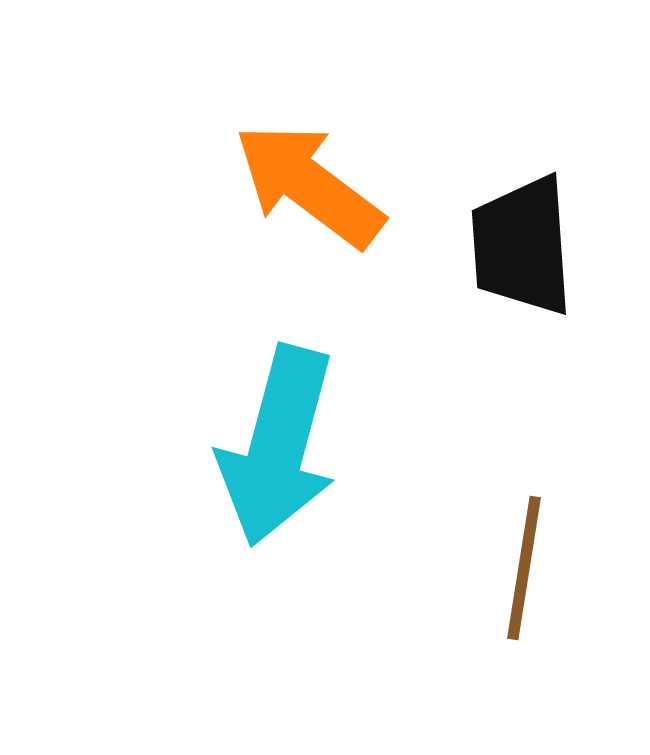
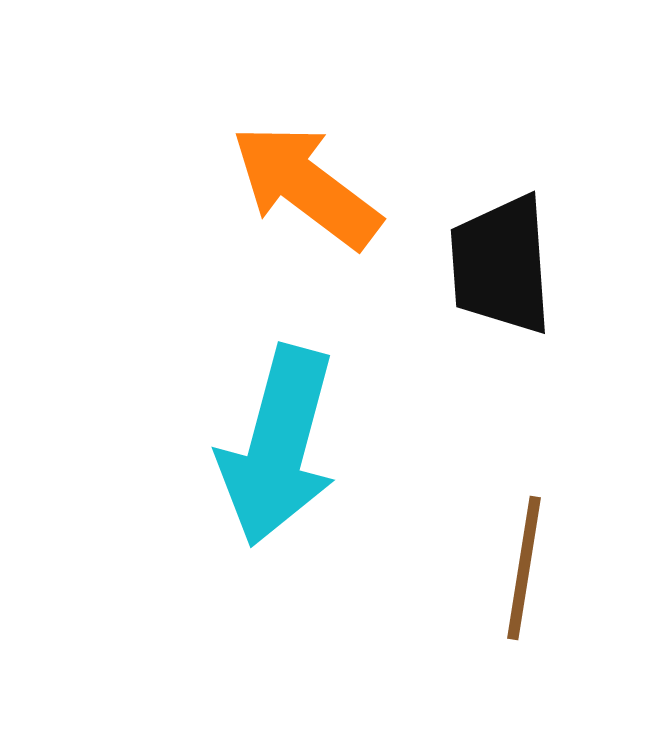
orange arrow: moved 3 px left, 1 px down
black trapezoid: moved 21 px left, 19 px down
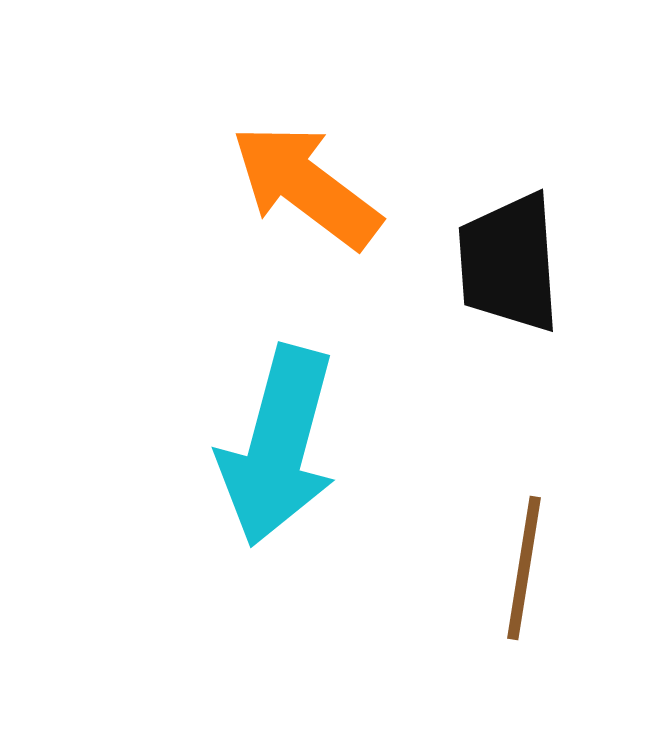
black trapezoid: moved 8 px right, 2 px up
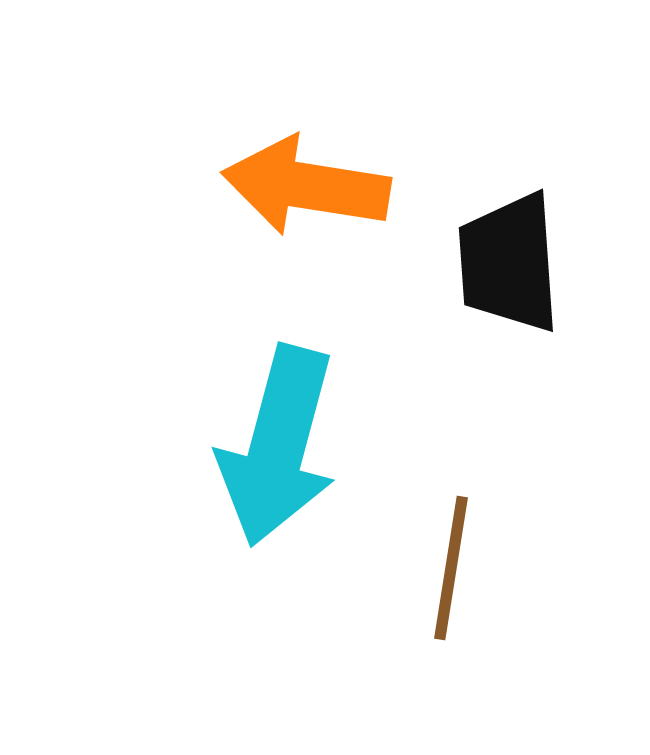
orange arrow: rotated 28 degrees counterclockwise
brown line: moved 73 px left
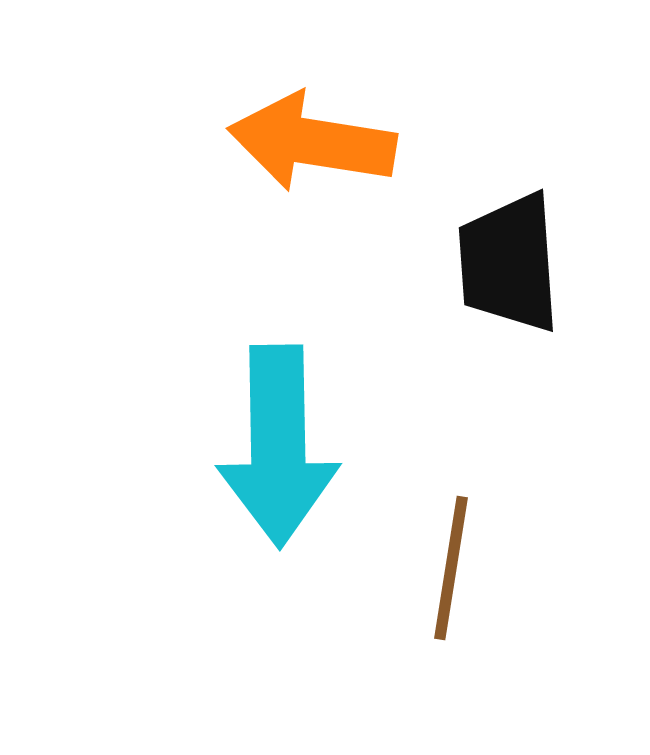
orange arrow: moved 6 px right, 44 px up
cyan arrow: rotated 16 degrees counterclockwise
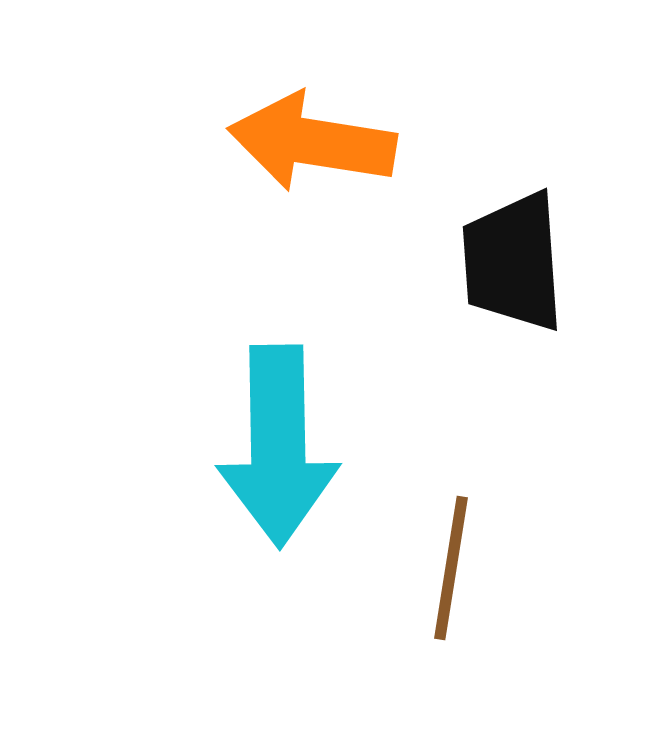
black trapezoid: moved 4 px right, 1 px up
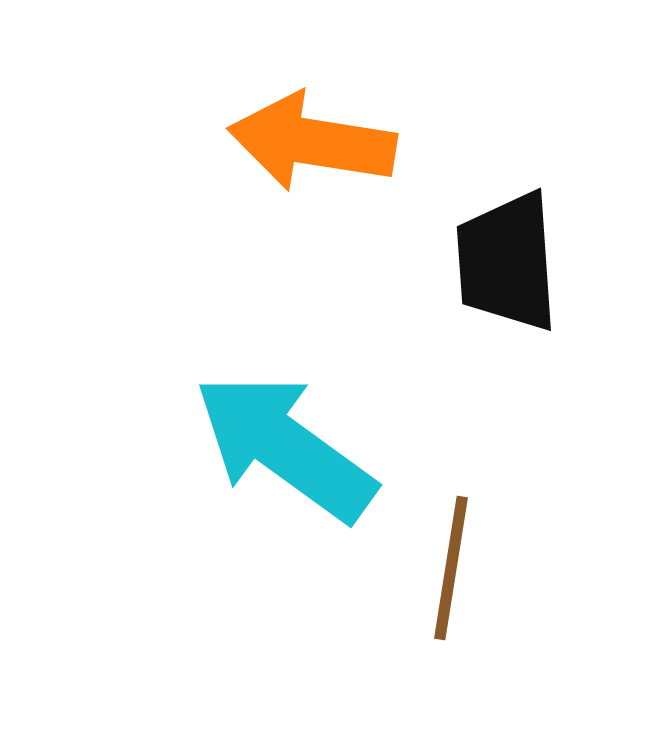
black trapezoid: moved 6 px left
cyan arrow: moved 7 px right, 1 px down; rotated 127 degrees clockwise
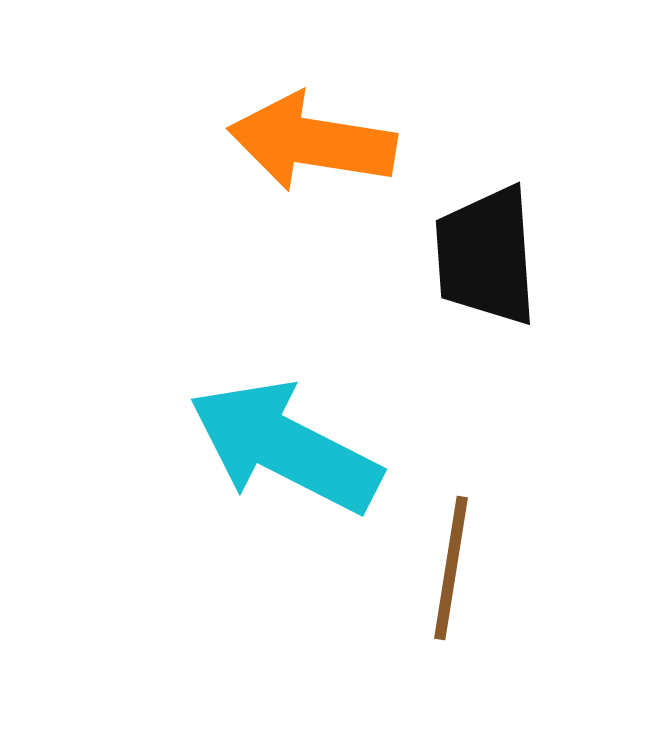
black trapezoid: moved 21 px left, 6 px up
cyan arrow: rotated 9 degrees counterclockwise
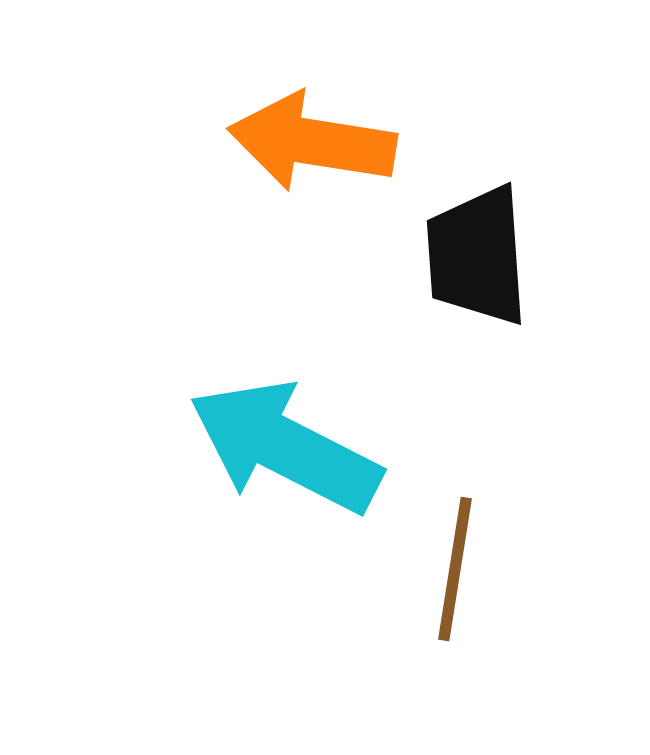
black trapezoid: moved 9 px left
brown line: moved 4 px right, 1 px down
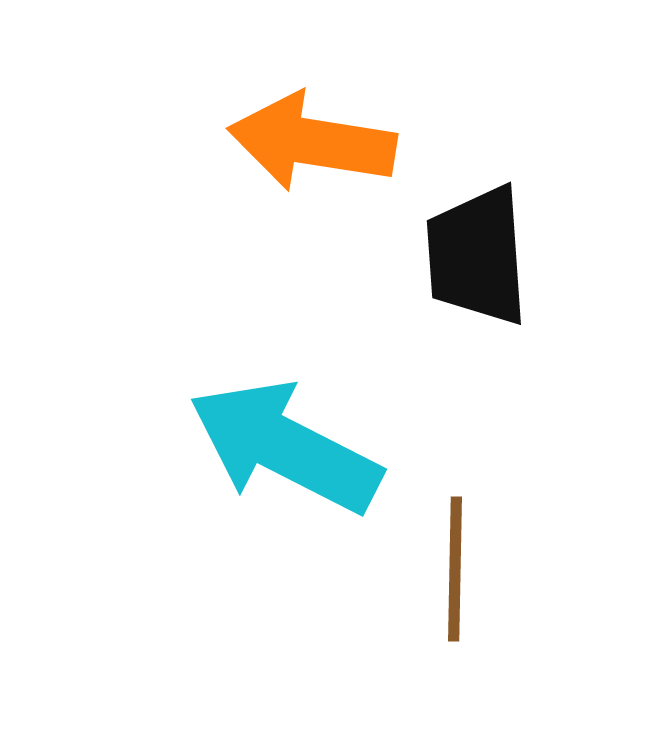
brown line: rotated 8 degrees counterclockwise
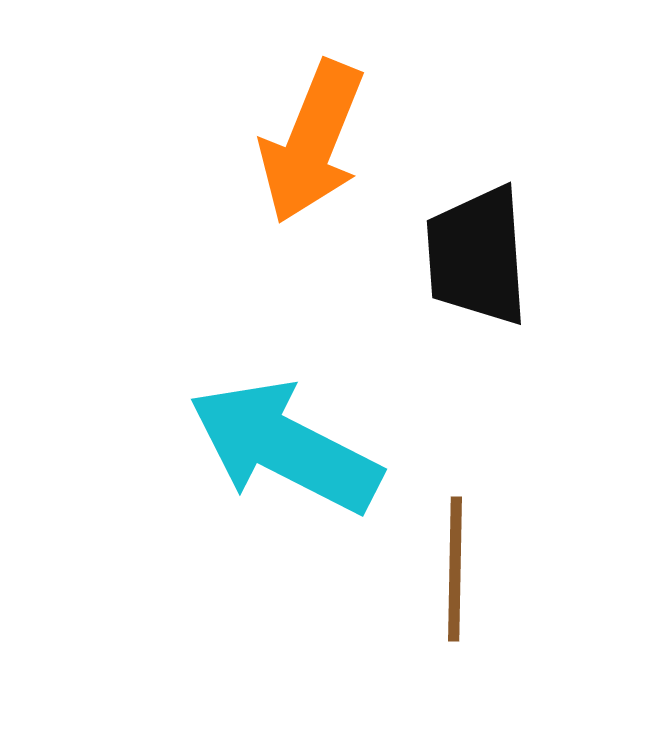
orange arrow: rotated 77 degrees counterclockwise
